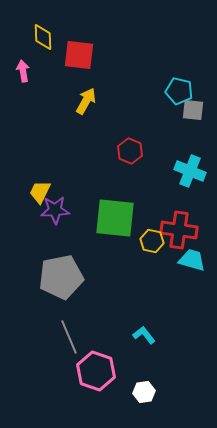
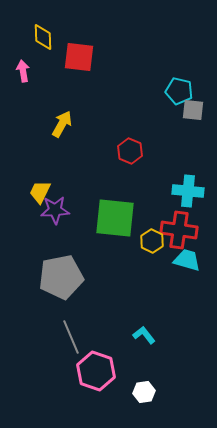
red square: moved 2 px down
yellow arrow: moved 24 px left, 23 px down
cyan cross: moved 2 px left, 20 px down; rotated 16 degrees counterclockwise
yellow hexagon: rotated 15 degrees clockwise
cyan trapezoid: moved 5 px left
gray line: moved 2 px right
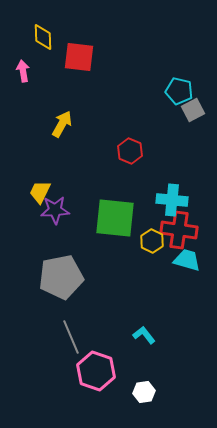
gray square: rotated 35 degrees counterclockwise
cyan cross: moved 16 px left, 9 px down
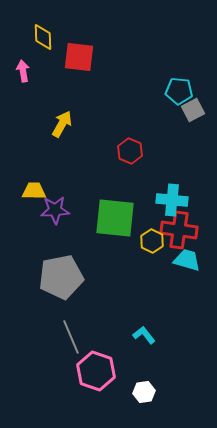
cyan pentagon: rotated 8 degrees counterclockwise
yellow trapezoid: moved 6 px left, 1 px up; rotated 65 degrees clockwise
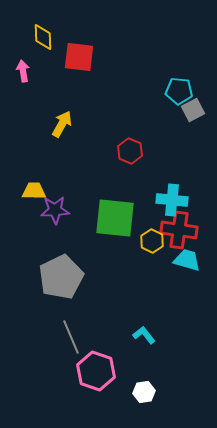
gray pentagon: rotated 15 degrees counterclockwise
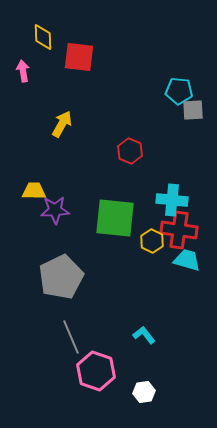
gray square: rotated 25 degrees clockwise
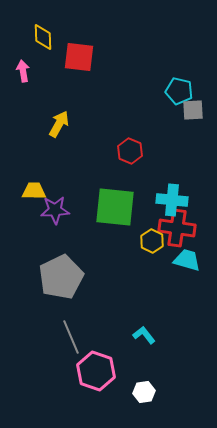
cyan pentagon: rotated 8 degrees clockwise
yellow arrow: moved 3 px left
green square: moved 11 px up
red cross: moved 2 px left, 2 px up
